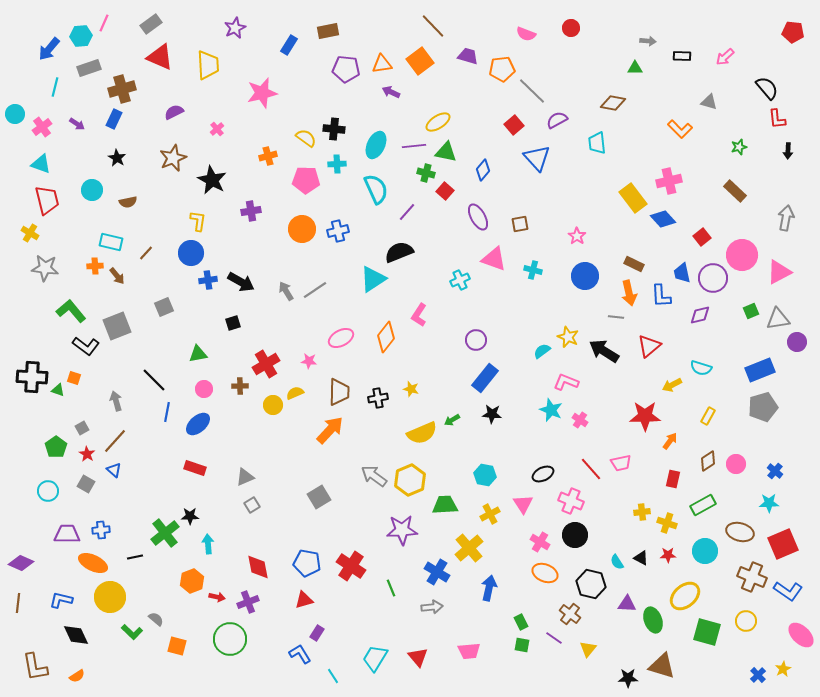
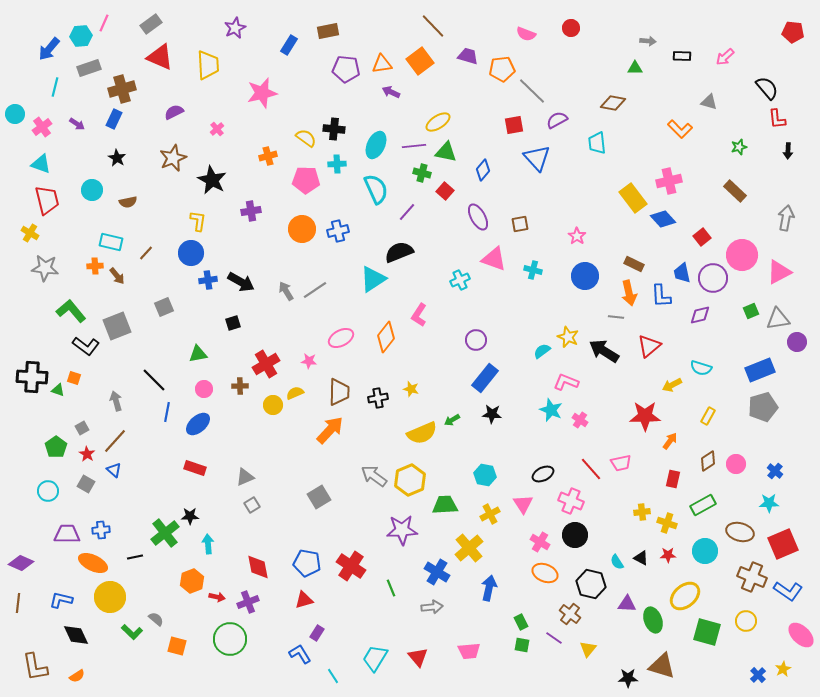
red square at (514, 125): rotated 30 degrees clockwise
green cross at (426, 173): moved 4 px left
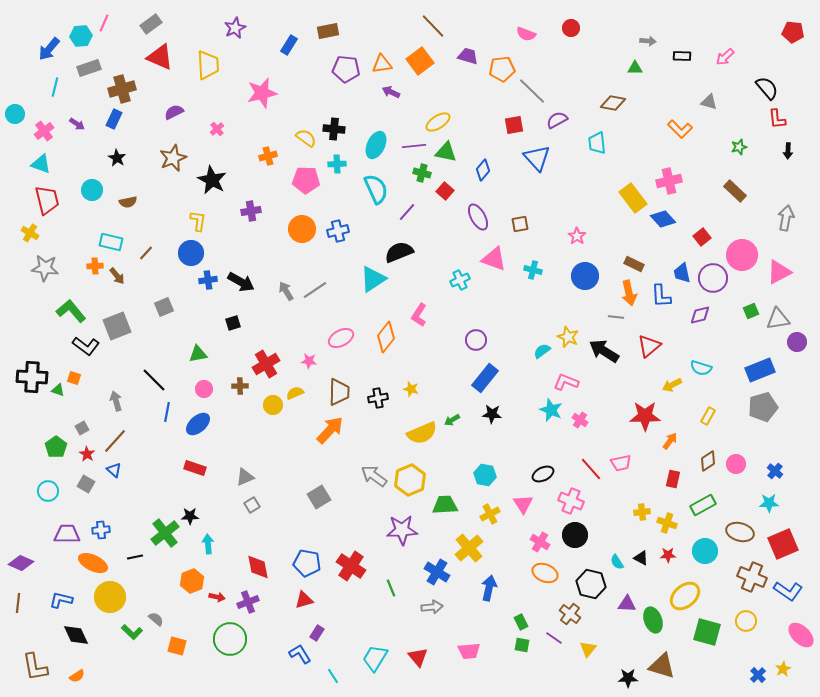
pink cross at (42, 127): moved 2 px right, 4 px down
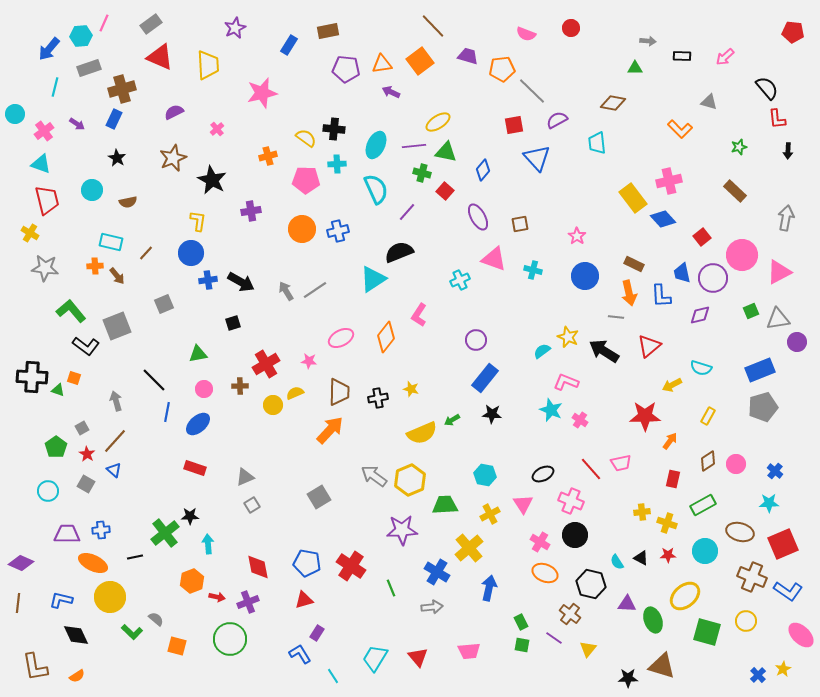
gray square at (164, 307): moved 3 px up
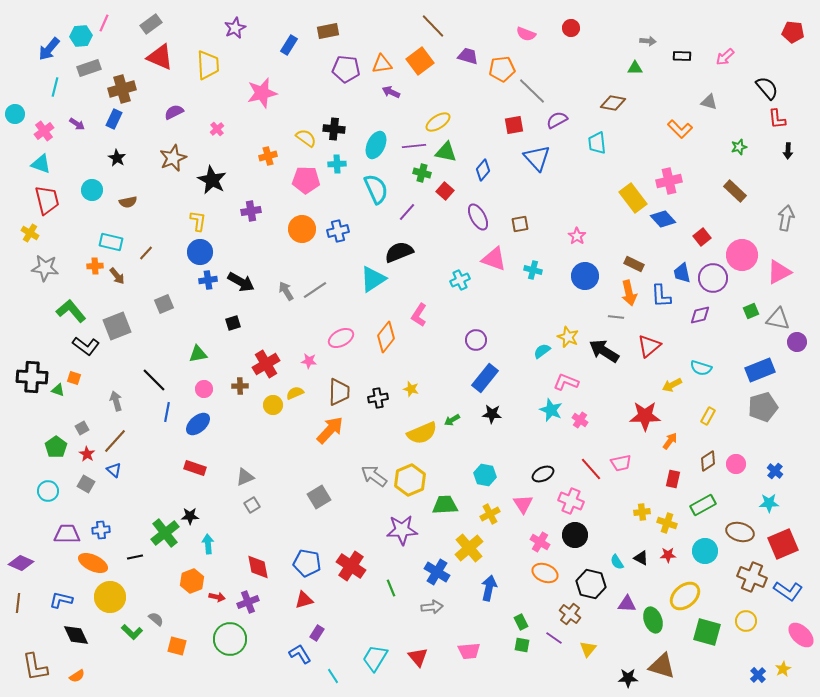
blue circle at (191, 253): moved 9 px right, 1 px up
gray triangle at (778, 319): rotated 20 degrees clockwise
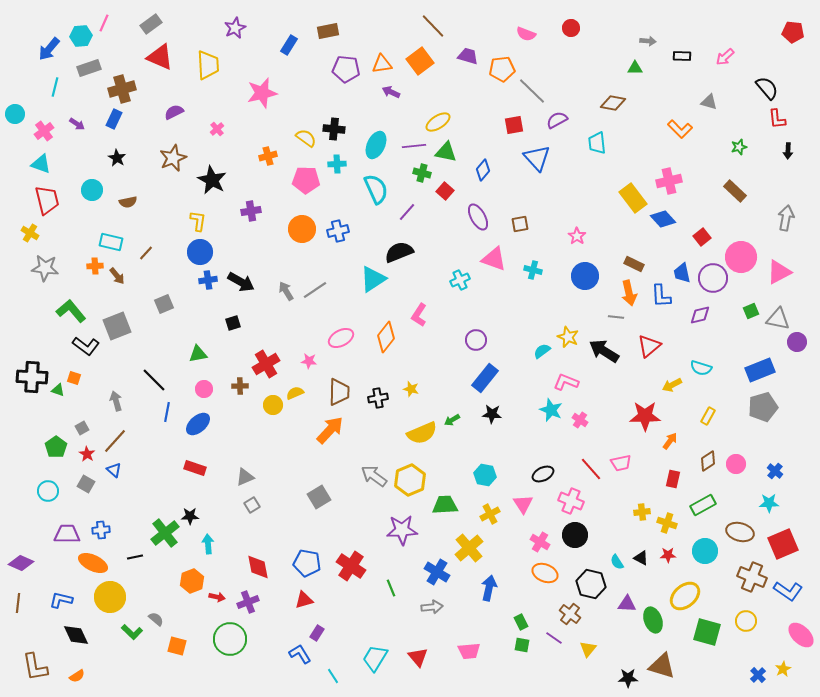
pink circle at (742, 255): moved 1 px left, 2 px down
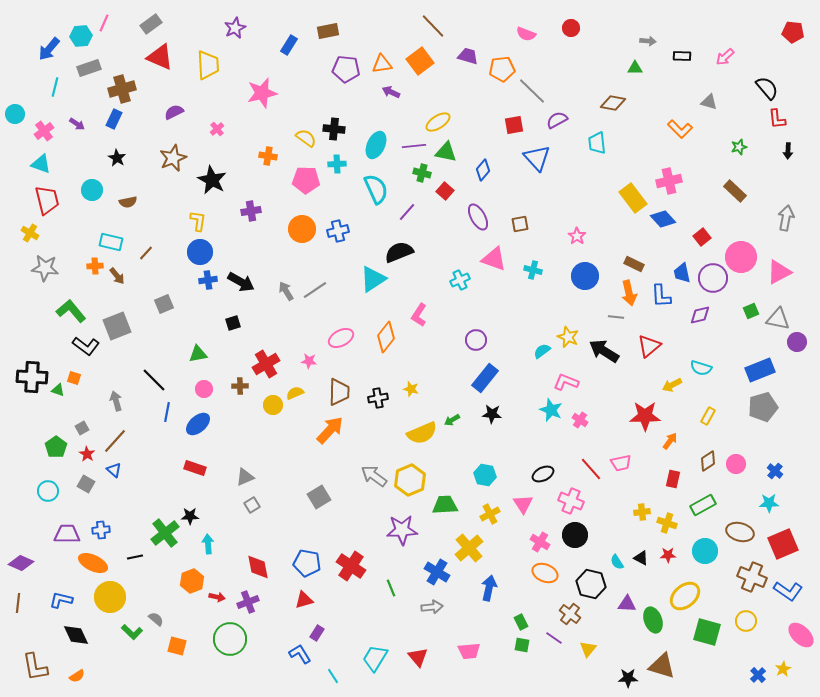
orange cross at (268, 156): rotated 24 degrees clockwise
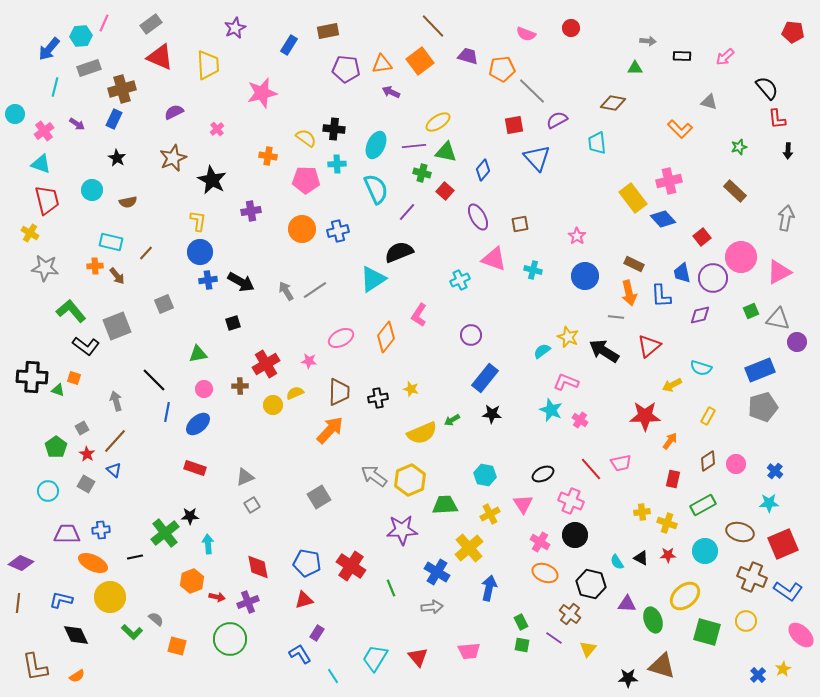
purple circle at (476, 340): moved 5 px left, 5 px up
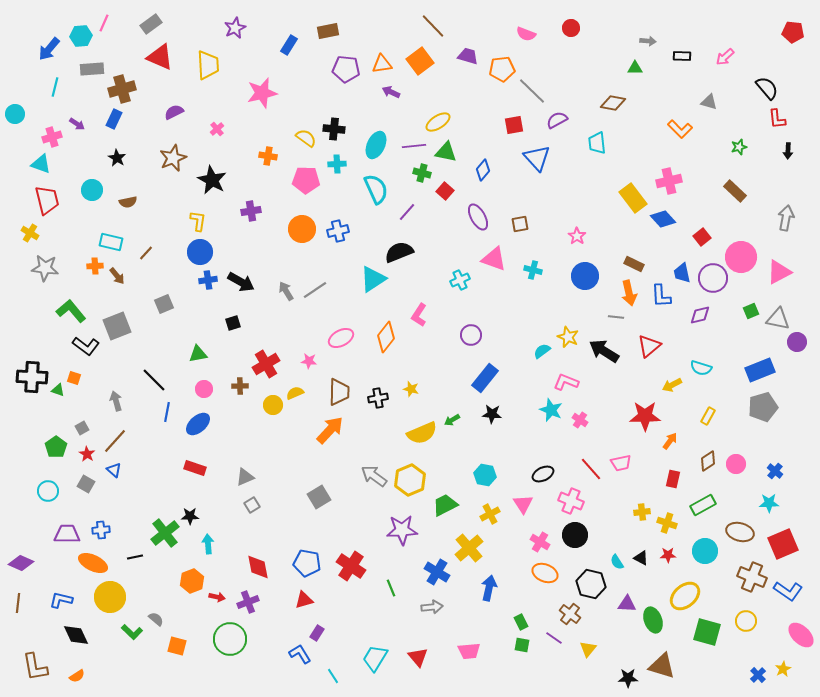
gray rectangle at (89, 68): moved 3 px right, 1 px down; rotated 15 degrees clockwise
pink cross at (44, 131): moved 8 px right, 6 px down; rotated 18 degrees clockwise
green trapezoid at (445, 505): rotated 24 degrees counterclockwise
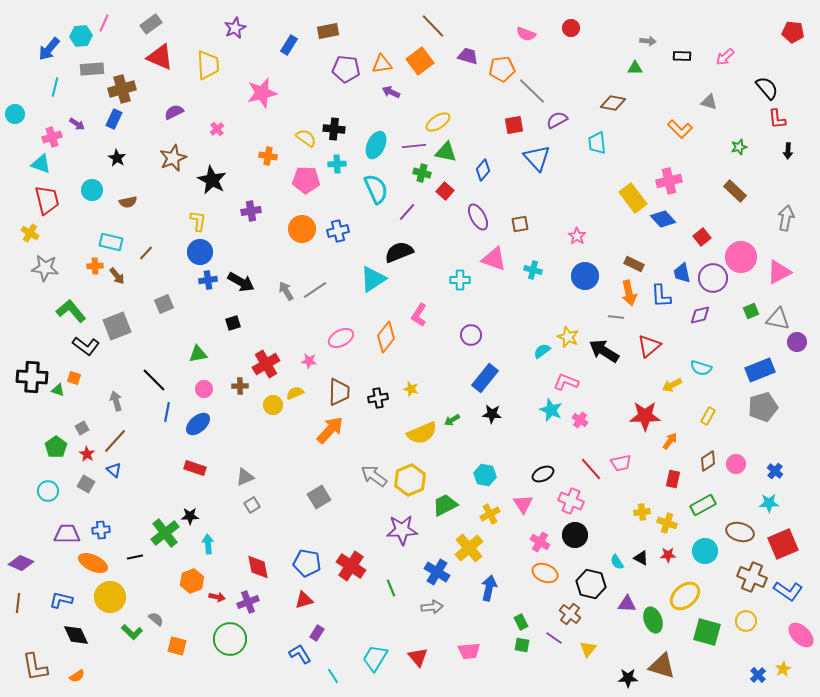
cyan cross at (460, 280): rotated 24 degrees clockwise
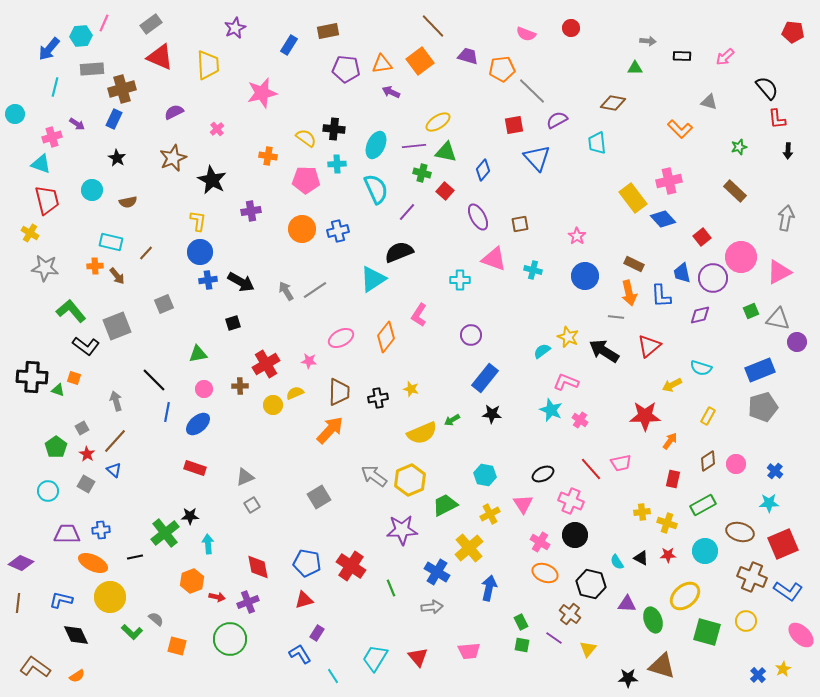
brown L-shape at (35, 667): rotated 136 degrees clockwise
